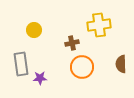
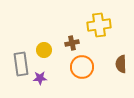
yellow circle: moved 10 px right, 20 px down
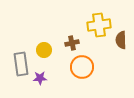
brown semicircle: moved 24 px up
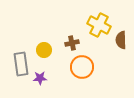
yellow cross: rotated 35 degrees clockwise
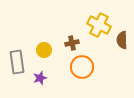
brown semicircle: moved 1 px right
gray rectangle: moved 4 px left, 2 px up
purple star: rotated 16 degrees counterclockwise
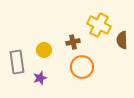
brown cross: moved 1 px right, 1 px up
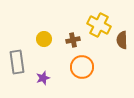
brown cross: moved 2 px up
yellow circle: moved 11 px up
purple star: moved 3 px right
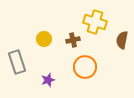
yellow cross: moved 4 px left, 3 px up; rotated 10 degrees counterclockwise
brown semicircle: rotated 12 degrees clockwise
gray rectangle: rotated 10 degrees counterclockwise
orange circle: moved 3 px right
purple star: moved 5 px right, 2 px down
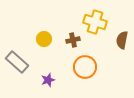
gray rectangle: rotated 30 degrees counterclockwise
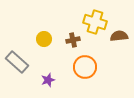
brown semicircle: moved 3 px left, 4 px up; rotated 72 degrees clockwise
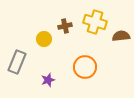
brown semicircle: moved 2 px right
brown cross: moved 8 px left, 14 px up
gray rectangle: rotated 70 degrees clockwise
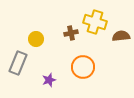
brown cross: moved 6 px right, 7 px down
yellow circle: moved 8 px left
gray rectangle: moved 1 px right, 1 px down
orange circle: moved 2 px left
purple star: moved 1 px right
